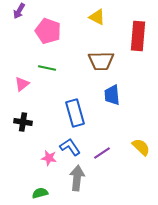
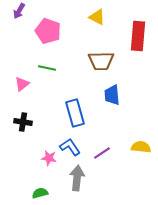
yellow semicircle: rotated 36 degrees counterclockwise
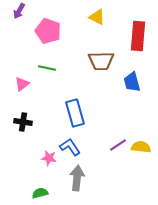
blue trapezoid: moved 20 px right, 13 px up; rotated 10 degrees counterclockwise
purple line: moved 16 px right, 8 px up
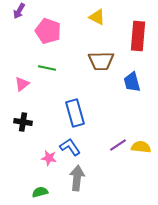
green semicircle: moved 1 px up
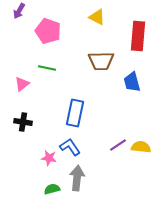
blue rectangle: rotated 28 degrees clockwise
green semicircle: moved 12 px right, 3 px up
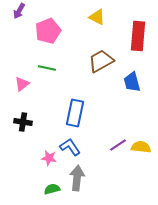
pink pentagon: rotated 30 degrees clockwise
brown trapezoid: rotated 152 degrees clockwise
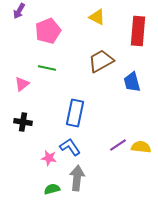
red rectangle: moved 5 px up
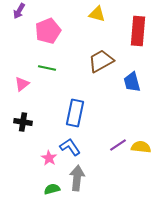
yellow triangle: moved 3 px up; rotated 12 degrees counterclockwise
pink star: rotated 21 degrees clockwise
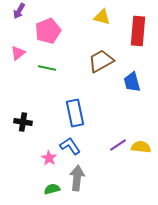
yellow triangle: moved 5 px right, 3 px down
pink triangle: moved 4 px left, 31 px up
blue rectangle: rotated 24 degrees counterclockwise
blue L-shape: moved 1 px up
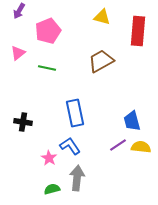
blue trapezoid: moved 39 px down
